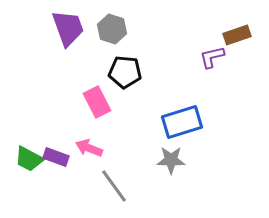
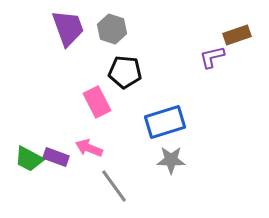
blue rectangle: moved 17 px left
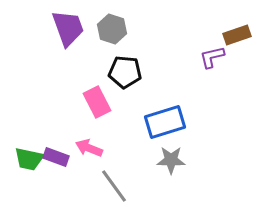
green trapezoid: rotated 16 degrees counterclockwise
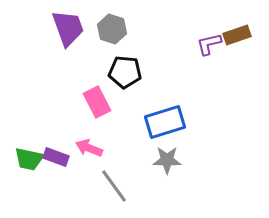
purple L-shape: moved 3 px left, 13 px up
gray star: moved 4 px left
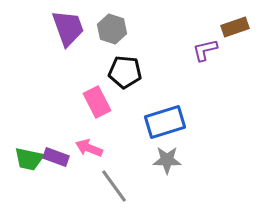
brown rectangle: moved 2 px left, 8 px up
purple L-shape: moved 4 px left, 6 px down
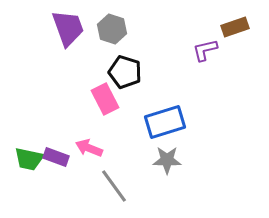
black pentagon: rotated 12 degrees clockwise
pink rectangle: moved 8 px right, 3 px up
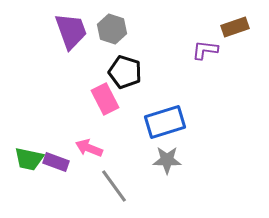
purple trapezoid: moved 3 px right, 3 px down
purple L-shape: rotated 20 degrees clockwise
purple rectangle: moved 5 px down
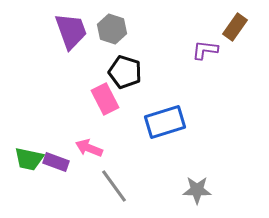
brown rectangle: rotated 36 degrees counterclockwise
gray star: moved 30 px right, 30 px down
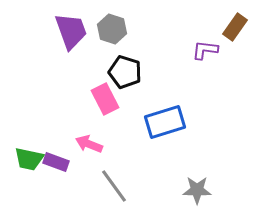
pink arrow: moved 4 px up
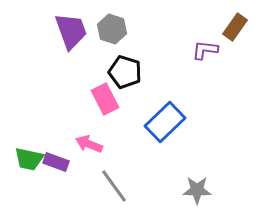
blue rectangle: rotated 27 degrees counterclockwise
